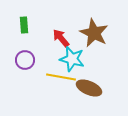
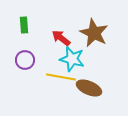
red arrow: rotated 12 degrees counterclockwise
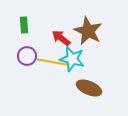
brown star: moved 6 px left, 2 px up
purple circle: moved 2 px right, 4 px up
yellow line: moved 9 px left, 15 px up
